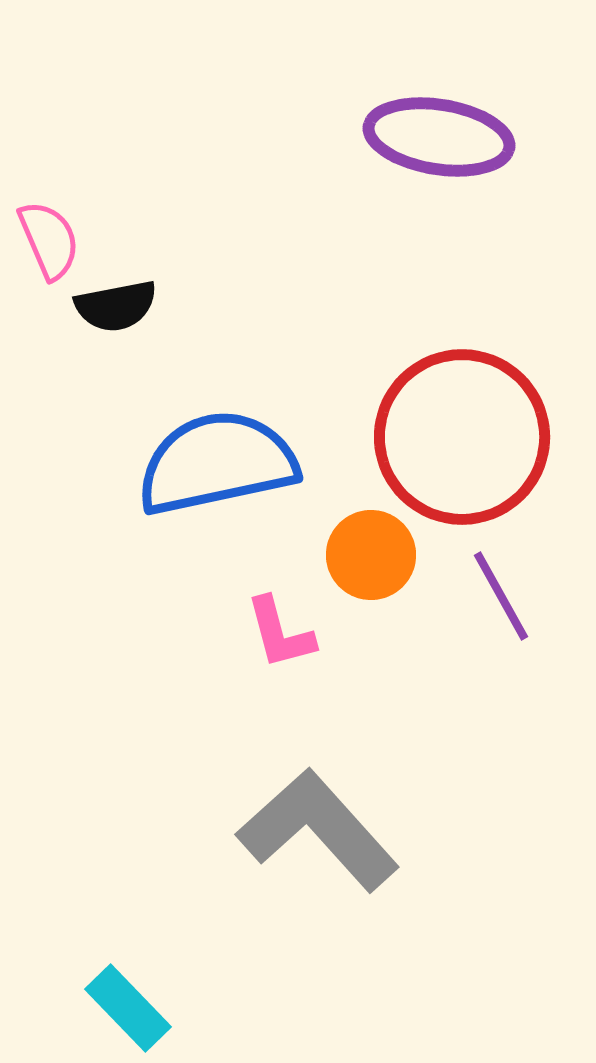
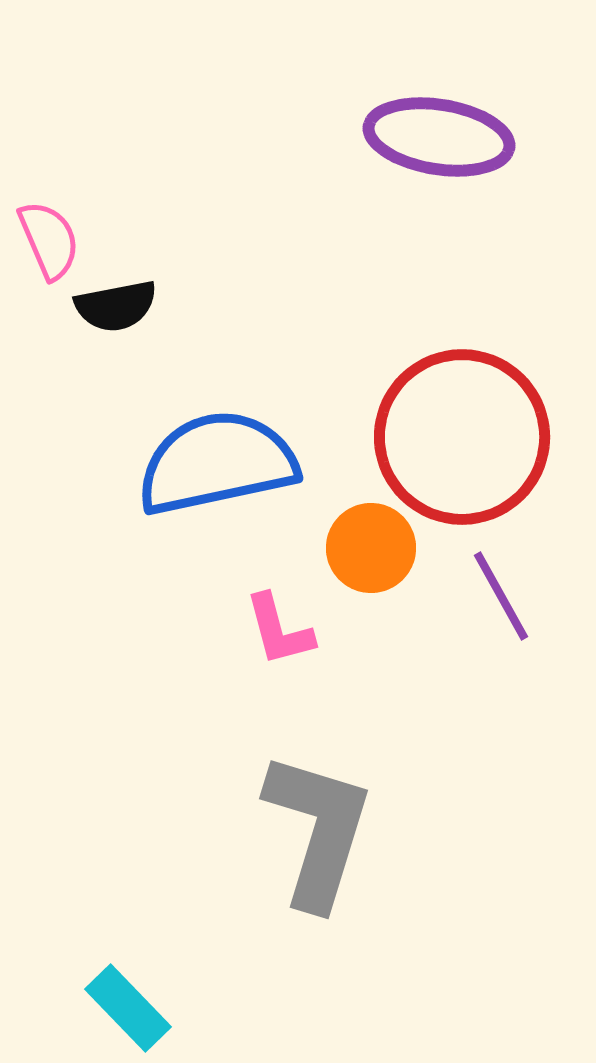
orange circle: moved 7 px up
pink L-shape: moved 1 px left, 3 px up
gray L-shape: rotated 59 degrees clockwise
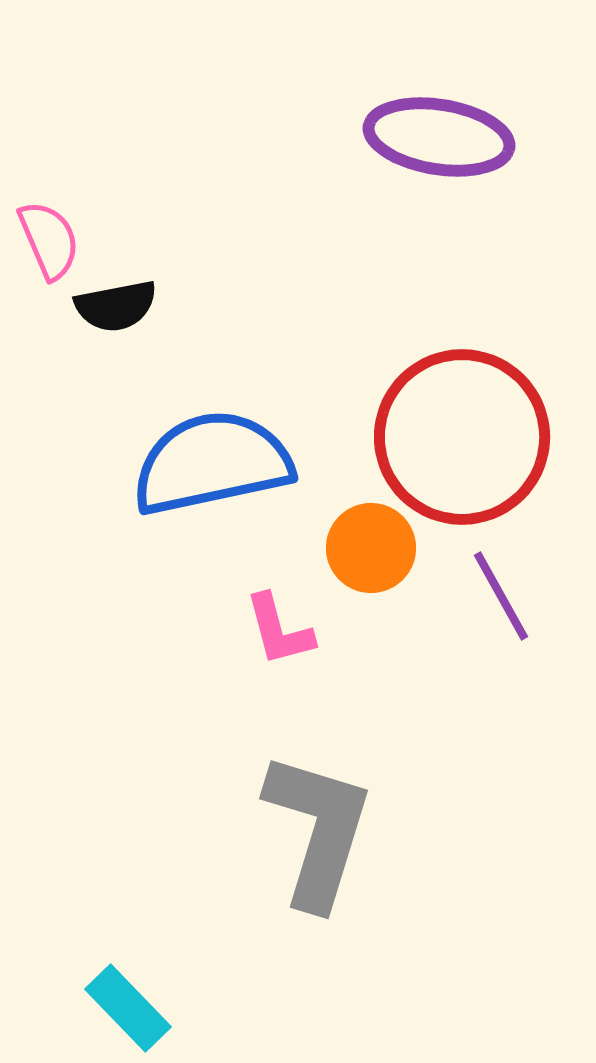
blue semicircle: moved 5 px left
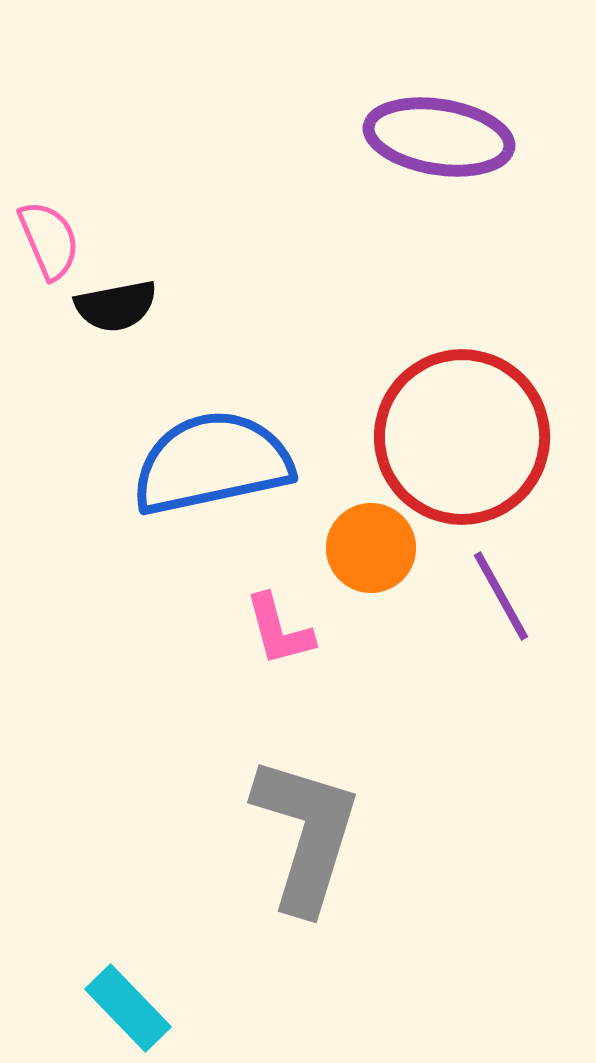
gray L-shape: moved 12 px left, 4 px down
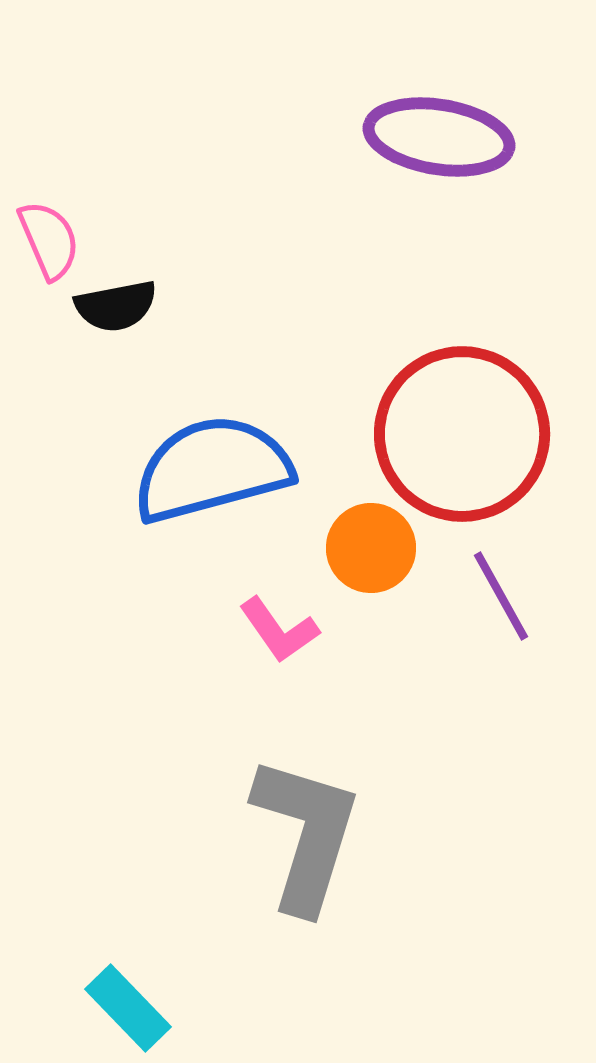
red circle: moved 3 px up
blue semicircle: moved 6 px down; rotated 3 degrees counterclockwise
pink L-shape: rotated 20 degrees counterclockwise
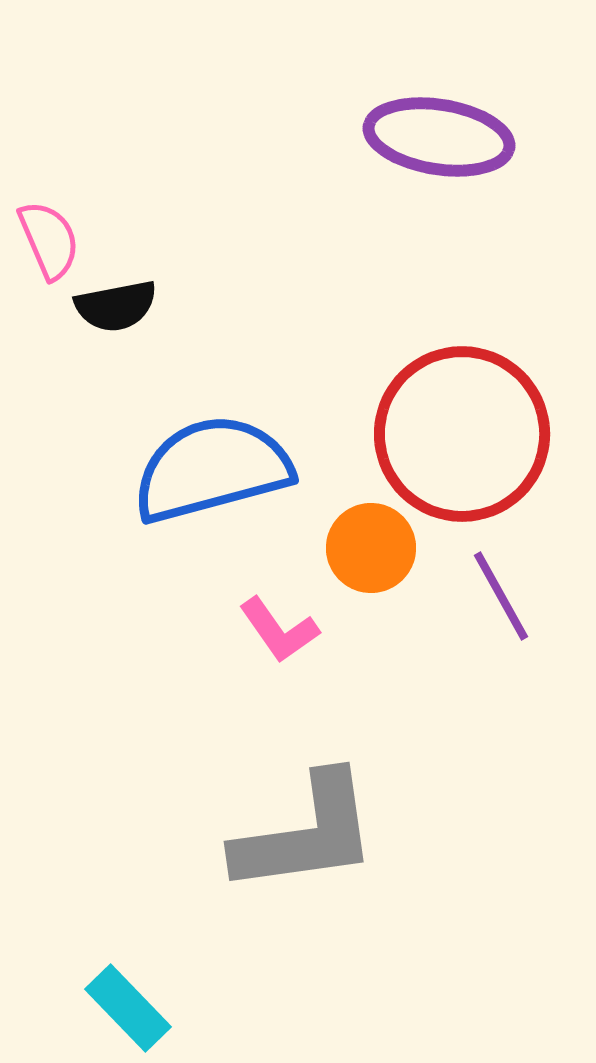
gray L-shape: rotated 65 degrees clockwise
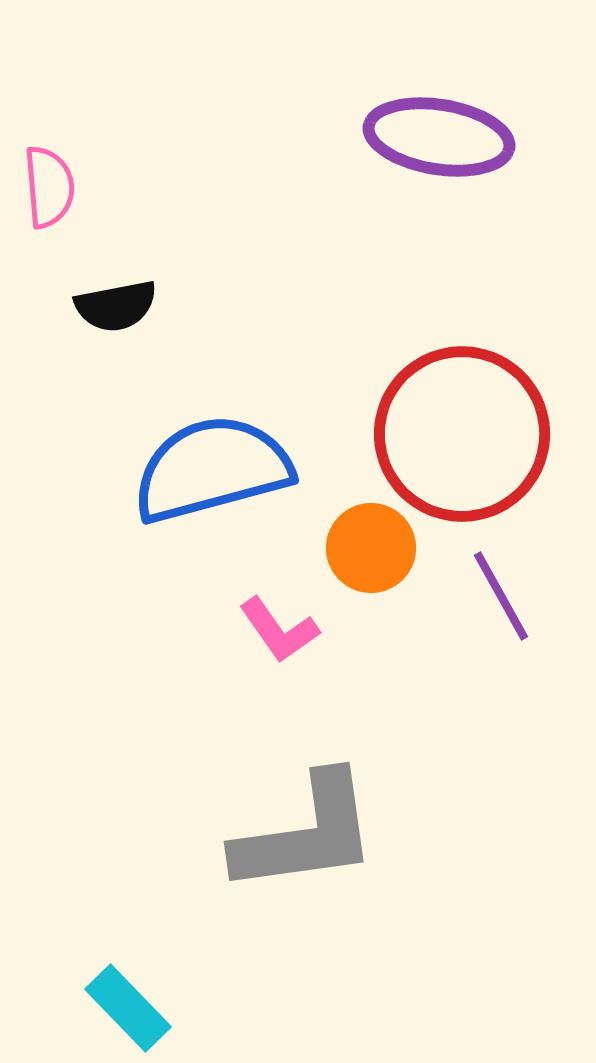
pink semicircle: moved 53 px up; rotated 18 degrees clockwise
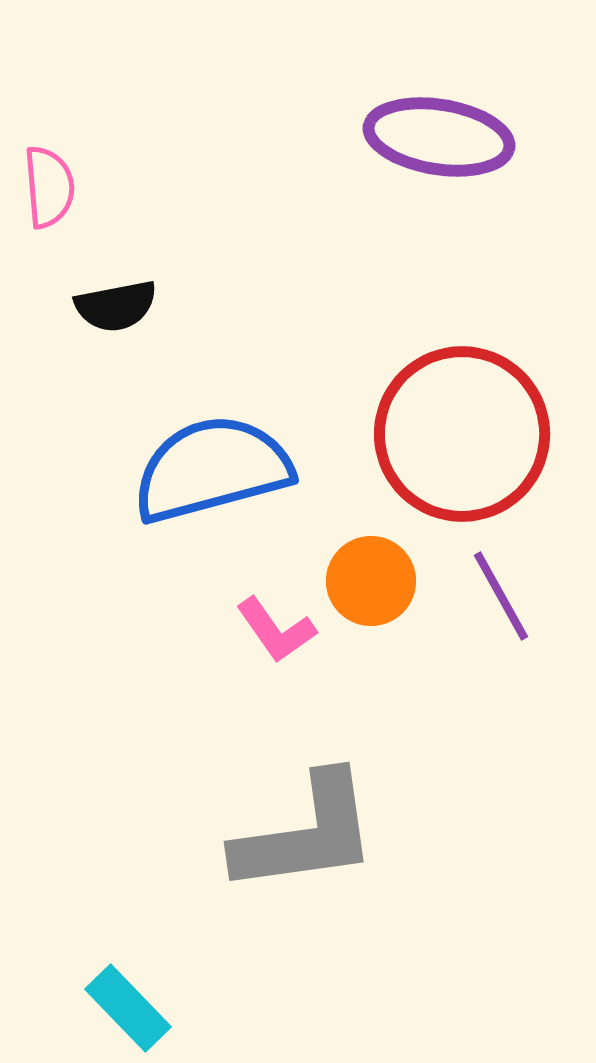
orange circle: moved 33 px down
pink L-shape: moved 3 px left
